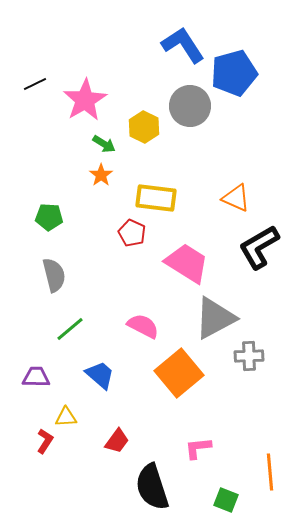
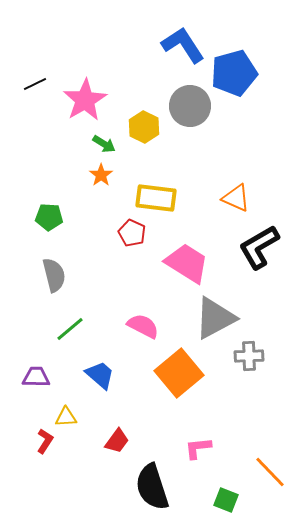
orange line: rotated 39 degrees counterclockwise
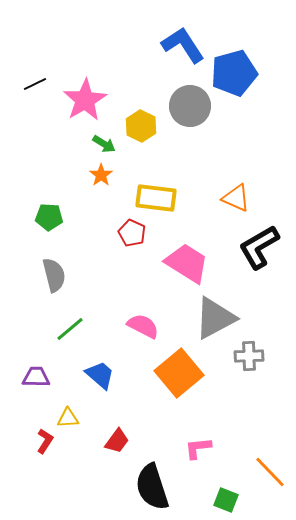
yellow hexagon: moved 3 px left, 1 px up
yellow triangle: moved 2 px right, 1 px down
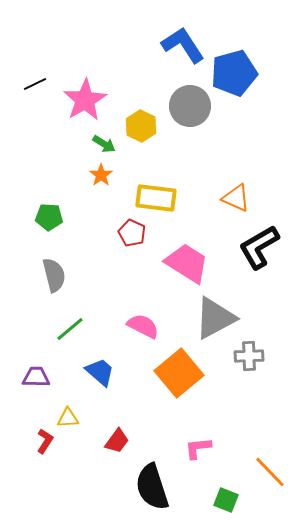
blue trapezoid: moved 3 px up
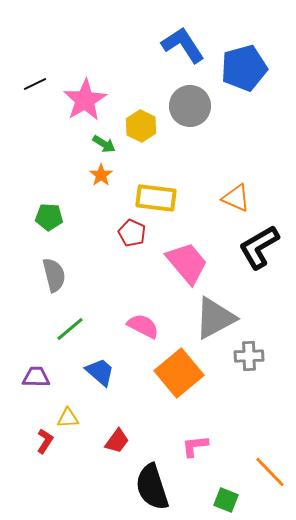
blue pentagon: moved 10 px right, 5 px up
pink trapezoid: rotated 18 degrees clockwise
pink L-shape: moved 3 px left, 2 px up
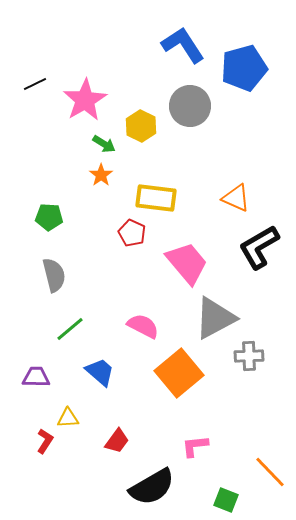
black semicircle: rotated 102 degrees counterclockwise
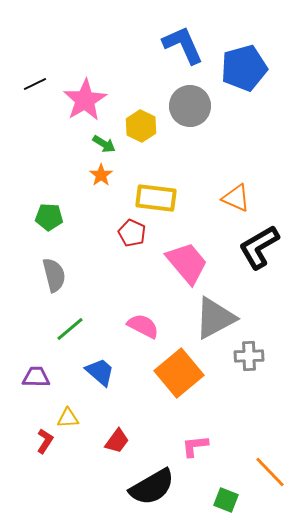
blue L-shape: rotated 9 degrees clockwise
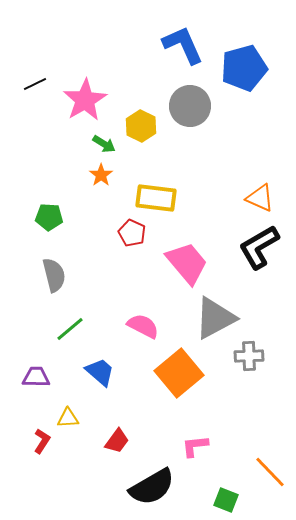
orange triangle: moved 24 px right
red L-shape: moved 3 px left
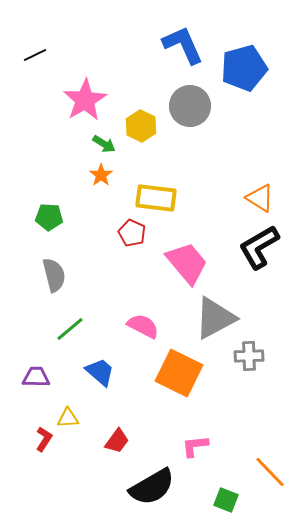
black line: moved 29 px up
orange triangle: rotated 8 degrees clockwise
orange square: rotated 24 degrees counterclockwise
red L-shape: moved 2 px right, 2 px up
